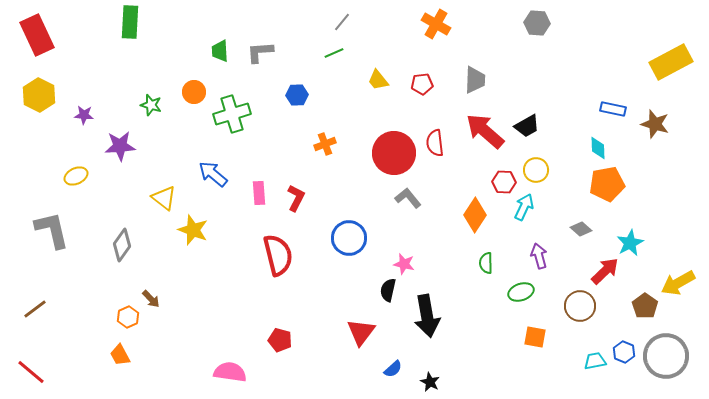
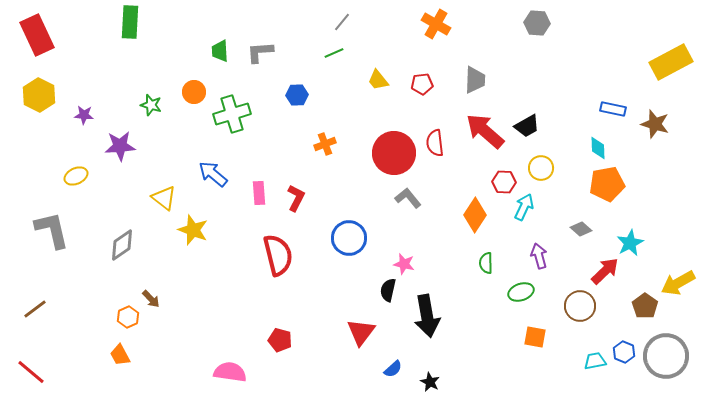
yellow circle at (536, 170): moved 5 px right, 2 px up
gray diamond at (122, 245): rotated 20 degrees clockwise
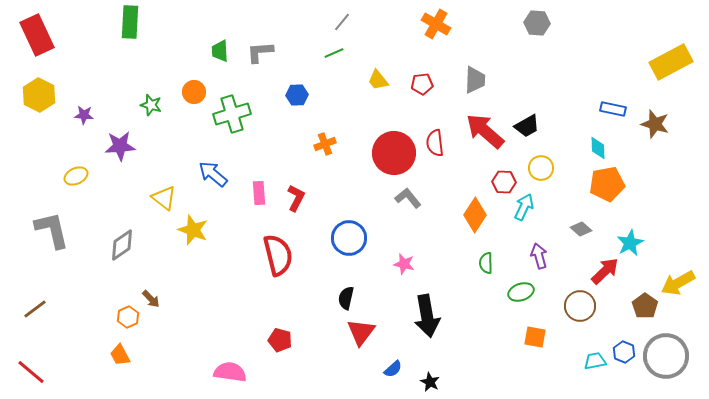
black semicircle at (388, 290): moved 42 px left, 8 px down
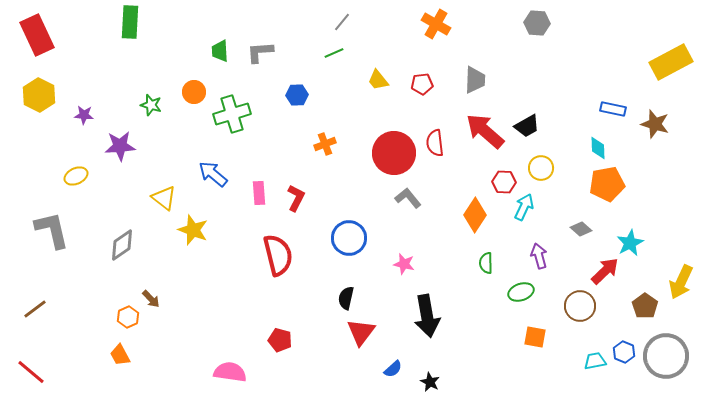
yellow arrow at (678, 283): moved 3 px right, 1 px up; rotated 36 degrees counterclockwise
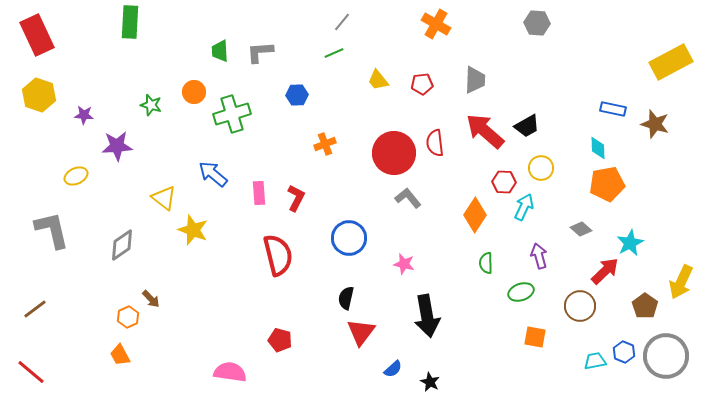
yellow hexagon at (39, 95): rotated 8 degrees counterclockwise
purple star at (120, 146): moved 3 px left
